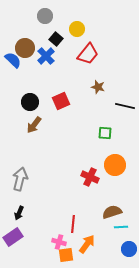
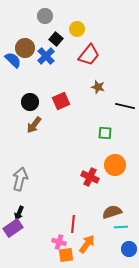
red trapezoid: moved 1 px right, 1 px down
purple rectangle: moved 9 px up
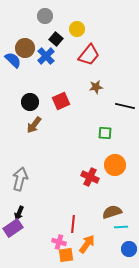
brown star: moved 2 px left; rotated 24 degrees counterclockwise
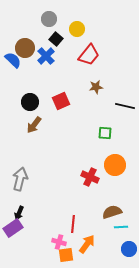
gray circle: moved 4 px right, 3 px down
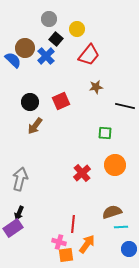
brown arrow: moved 1 px right, 1 px down
red cross: moved 8 px left, 4 px up; rotated 24 degrees clockwise
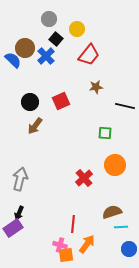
red cross: moved 2 px right, 5 px down
pink cross: moved 1 px right, 3 px down
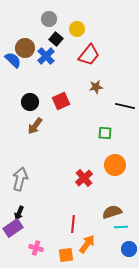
pink cross: moved 24 px left, 3 px down
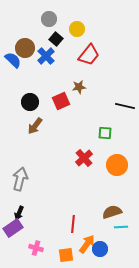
brown star: moved 17 px left
orange circle: moved 2 px right
red cross: moved 20 px up
blue circle: moved 29 px left
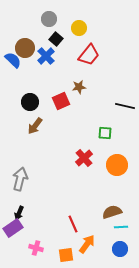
yellow circle: moved 2 px right, 1 px up
red line: rotated 30 degrees counterclockwise
blue circle: moved 20 px right
